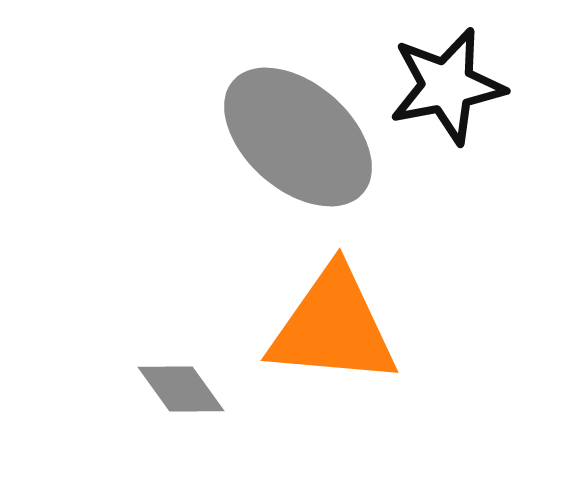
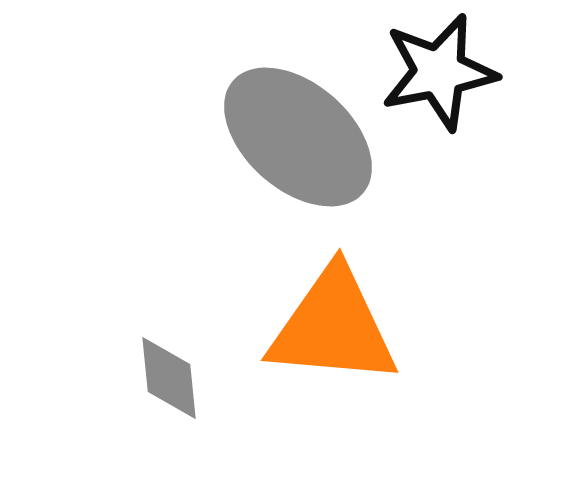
black star: moved 8 px left, 14 px up
gray diamond: moved 12 px left, 11 px up; rotated 30 degrees clockwise
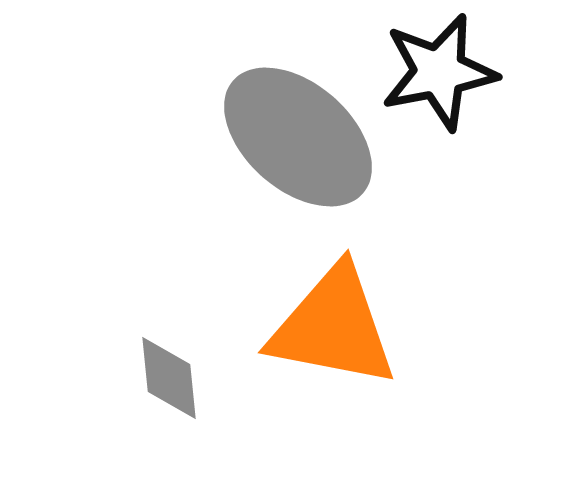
orange triangle: rotated 6 degrees clockwise
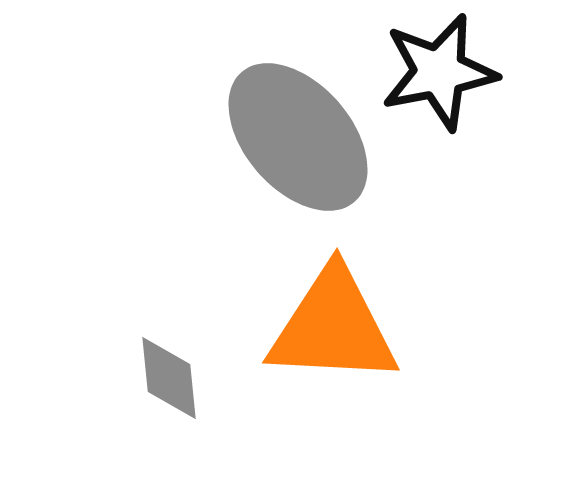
gray ellipse: rotated 8 degrees clockwise
orange triangle: rotated 8 degrees counterclockwise
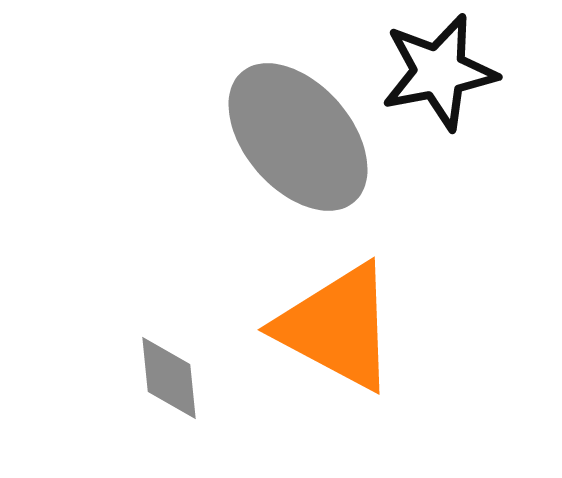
orange triangle: moved 4 px right; rotated 25 degrees clockwise
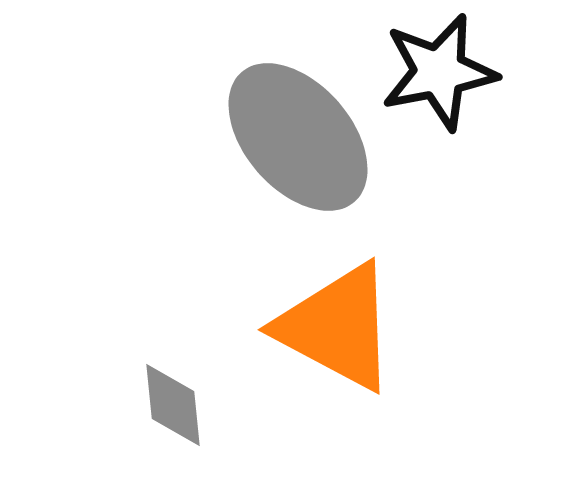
gray diamond: moved 4 px right, 27 px down
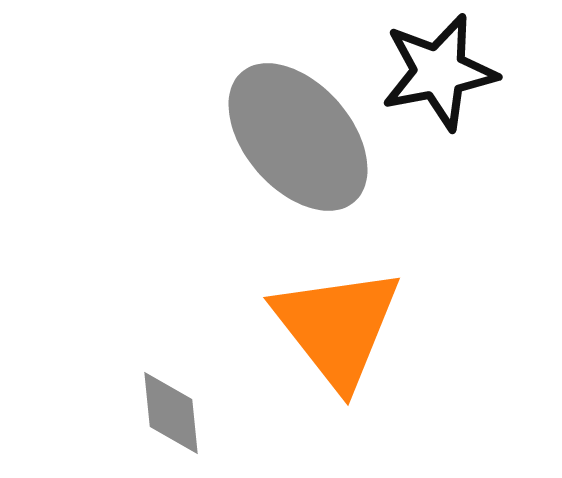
orange triangle: rotated 24 degrees clockwise
gray diamond: moved 2 px left, 8 px down
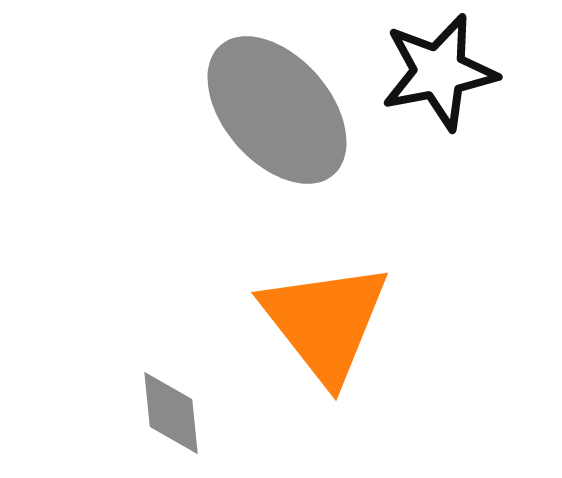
gray ellipse: moved 21 px left, 27 px up
orange triangle: moved 12 px left, 5 px up
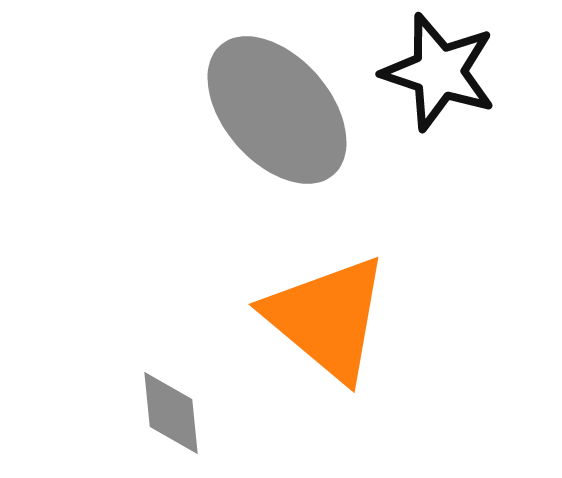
black star: rotated 29 degrees clockwise
orange triangle: moved 2 px right, 4 px up; rotated 12 degrees counterclockwise
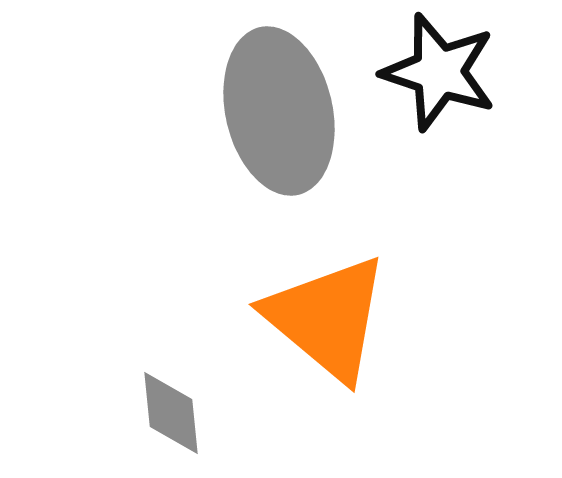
gray ellipse: moved 2 px right, 1 px down; rotated 28 degrees clockwise
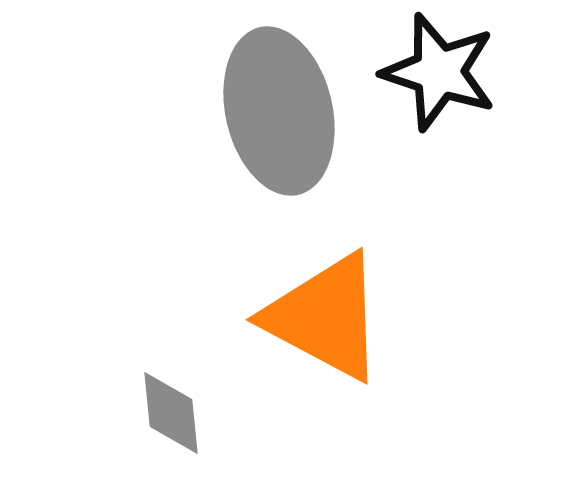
orange triangle: moved 2 px left, 1 px up; rotated 12 degrees counterclockwise
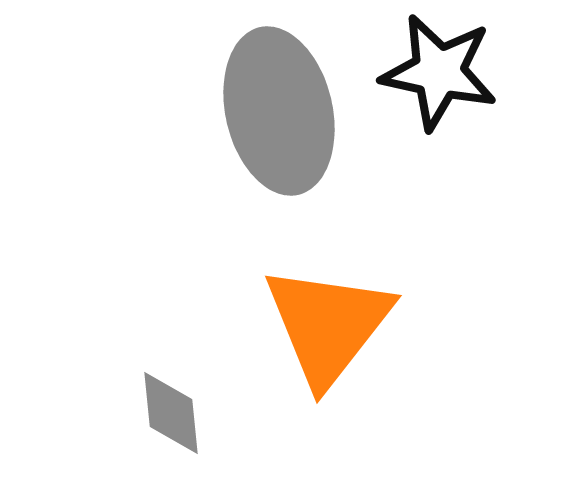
black star: rotated 6 degrees counterclockwise
orange triangle: moved 3 px right, 8 px down; rotated 40 degrees clockwise
